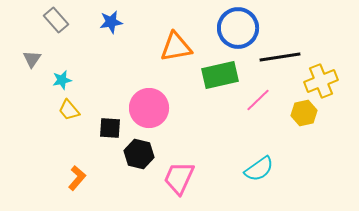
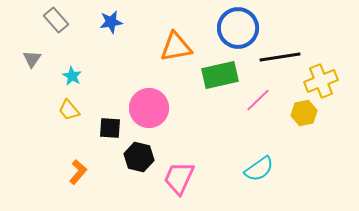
cyan star: moved 10 px right, 4 px up; rotated 30 degrees counterclockwise
black hexagon: moved 3 px down
orange L-shape: moved 1 px right, 6 px up
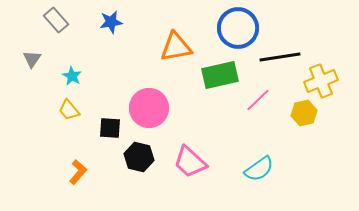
pink trapezoid: moved 11 px right, 16 px up; rotated 72 degrees counterclockwise
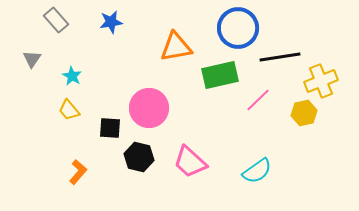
cyan semicircle: moved 2 px left, 2 px down
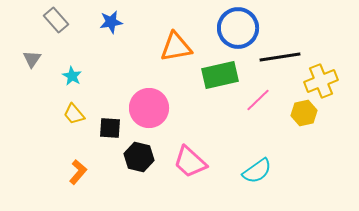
yellow trapezoid: moved 5 px right, 4 px down
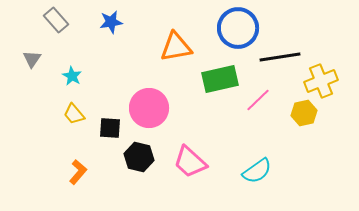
green rectangle: moved 4 px down
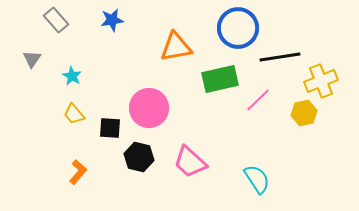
blue star: moved 1 px right, 2 px up
cyan semicircle: moved 8 px down; rotated 88 degrees counterclockwise
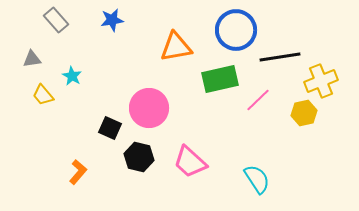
blue circle: moved 2 px left, 2 px down
gray triangle: rotated 48 degrees clockwise
yellow trapezoid: moved 31 px left, 19 px up
black square: rotated 20 degrees clockwise
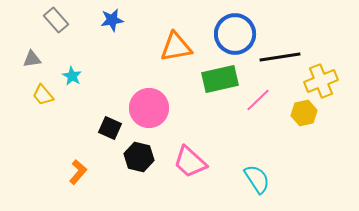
blue circle: moved 1 px left, 4 px down
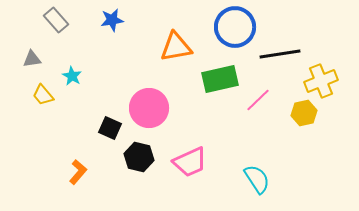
blue circle: moved 7 px up
black line: moved 3 px up
pink trapezoid: rotated 66 degrees counterclockwise
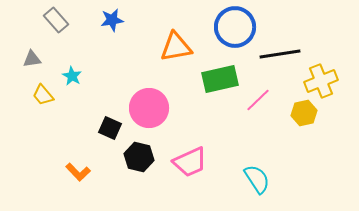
orange L-shape: rotated 95 degrees clockwise
